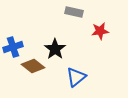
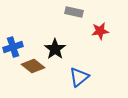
blue triangle: moved 3 px right
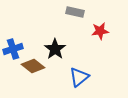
gray rectangle: moved 1 px right
blue cross: moved 2 px down
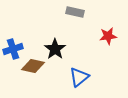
red star: moved 8 px right, 5 px down
brown diamond: rotated 25 degrees counterclockwise
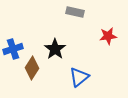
brown diamond: moved 1 px left, 2 px down; rotated 70 degrees counterclockwise
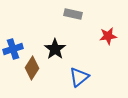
gray rectangle: moved 2 px left, 2 px down
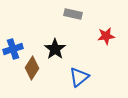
red star: moved 2 px left
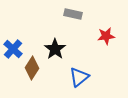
blue cross: rotated 30 degrees counterclockwise
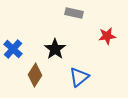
gray rectangle: moved 1 px right, 1 px up
red star: moved 1 px right
brown diamond: moved 3 px right, 7 px down
